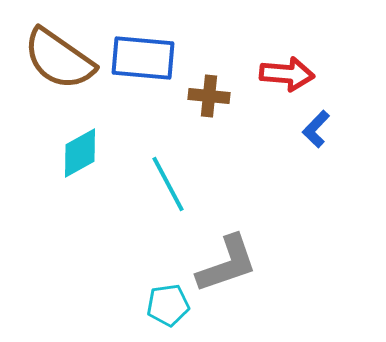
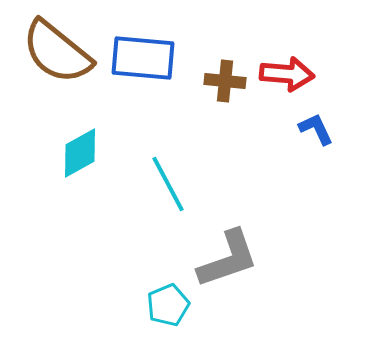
brown semicircle: moved 2 px left, 7 px up; rotated 4 degrees clockwise
brown cross: moved 16 px right, 15 px up
blue L-shape: rotated 111 degrees clockwise
gray L-shape: moved 1 px right, 5 px up
cyan pentagon: rotated 15 degrees counterclockwise
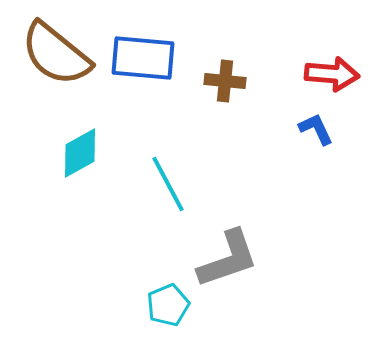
brown semicircle: moved 1 px left, 2 px down
red arrow: moved 45 px right
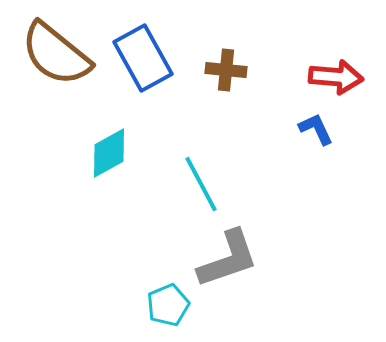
blue rectangle: rotated 56 degrees clockwise
red arrow: moved 4 px right, 3 px down
brown cross: moved 1 px right, 11 px up
cyan diamond: moved 29 px right
cyan line: moved 33 px right
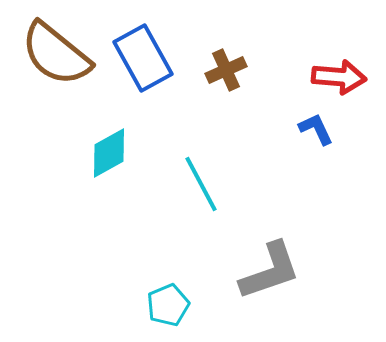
brown cross: rotated 30 degrees counterclockwise
red arrow: moved 3 px right
gray L-shape: moved 42 px right, 12 px down
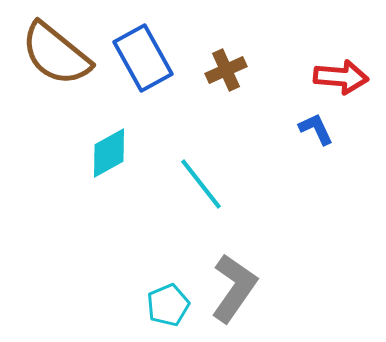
red arrow: moved 2 px right
cyan line: rotated 10 degrees counterclockwise
gray L-shape: moved 36 px left, 17 px down; rotated 36 degrees counterclockwise
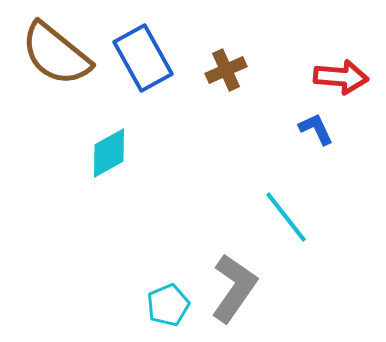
cyan line: moved 85 px right, 33 px down
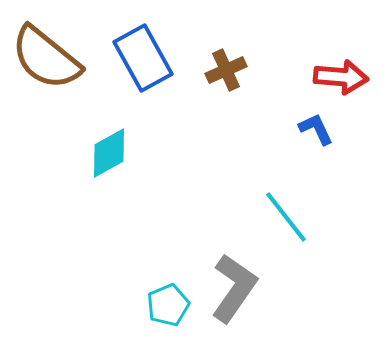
brown semicircle: moved 10 px left, 4 px down
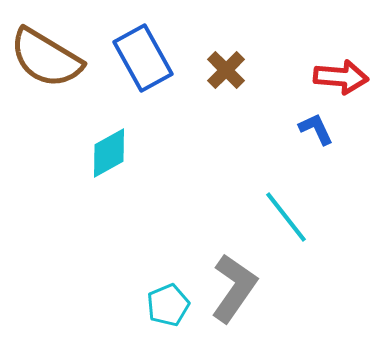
brown semicircle: rotated 8 degrees counterclockwise
brown cross: rotated 21 degrees counterclockwise
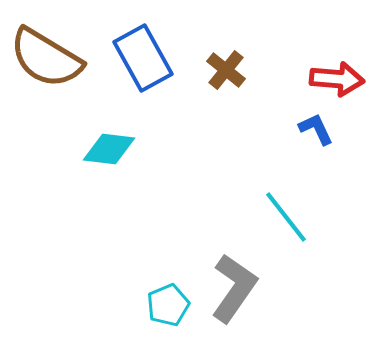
brown cross: rotated 6 degrees counterclockwise
red arrow: moved 4 px left, 2 px down
cyan diamond: moved 4 px up; rotated 36 degrees clockwise
